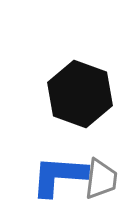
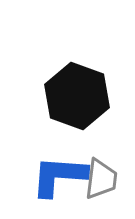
black hexagon: moved 3 px left, 2 px down
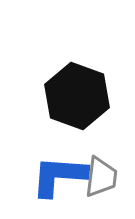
gray trapezoid: moved 2 px up
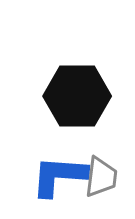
black hexagon: rotated 20 degrees counterclockwise
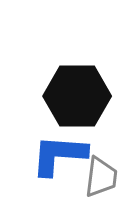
blue L-shape: moved 21 px up
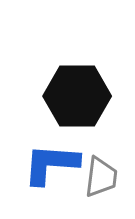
blue L-shape: moved 8 px left, 9 px down
